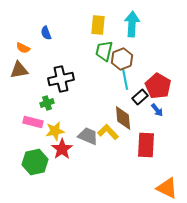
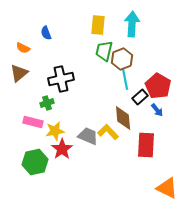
brown triangle: moved 3 px down; rotated 30 degrees counterclockwise
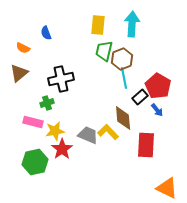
cyan line: moved 1 px left, 1 px up
gray trapezoid: moved 1 px up
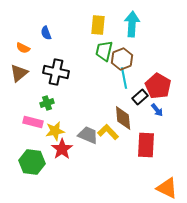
black cross: moved 5 px left, 7 px up; rotated 25 degrees clockwise
green hexagon: moved 3 px left; rotated 20 degrees clockwise
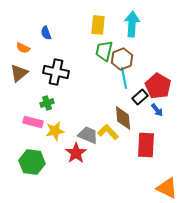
red star: moved 14 px right, 4 px down
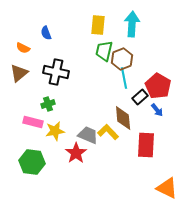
green cross: moved 1 px right, 1 px down
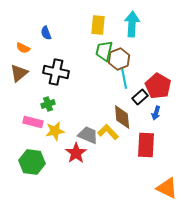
brown hexagon: moved 3 px left
blue arrow: moved 1 px left, 3 px down; rotated 56 degrees clockwise
brown diamond: moved 1 px left, 1 px up
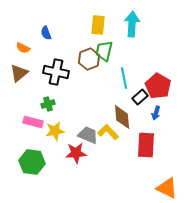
brown hexagon: moved 30 px left
red star: rotated 30 degrees clockwise
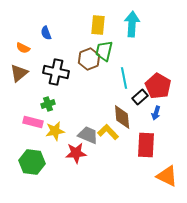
orange triangle: moved 12 px up
